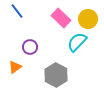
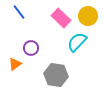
blue line: moved 2 px right, 1 px down
yellow circle: moved 3 px up
purple circle: moved 1 px right, 1 px down
orange triangle: moved 3 px up
gray hexagon: rotated 20 degrees counterclockwise
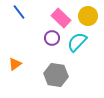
purple circle: moved 21 px right, 10 px up
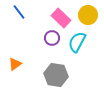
yellow circle: moved 1 px up
cyan semicircle: rotated 15 degrees counterclockwise
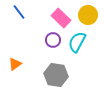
purple circle: moved 1 px right, 2 px down
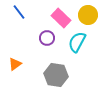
purple circle: moved 6 px left, 2 px up
